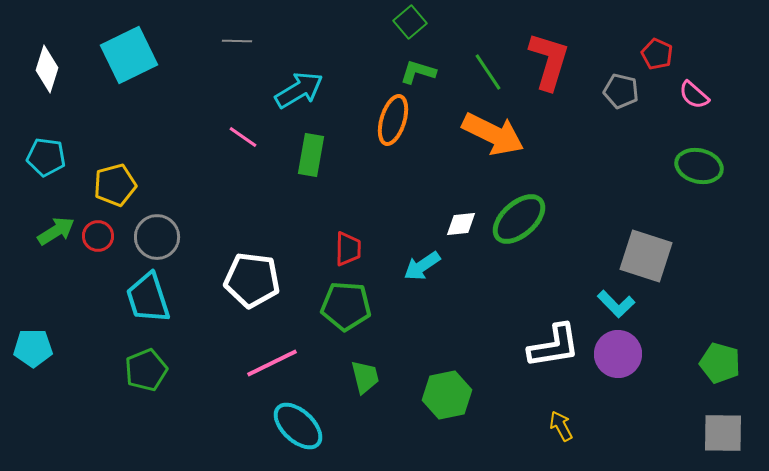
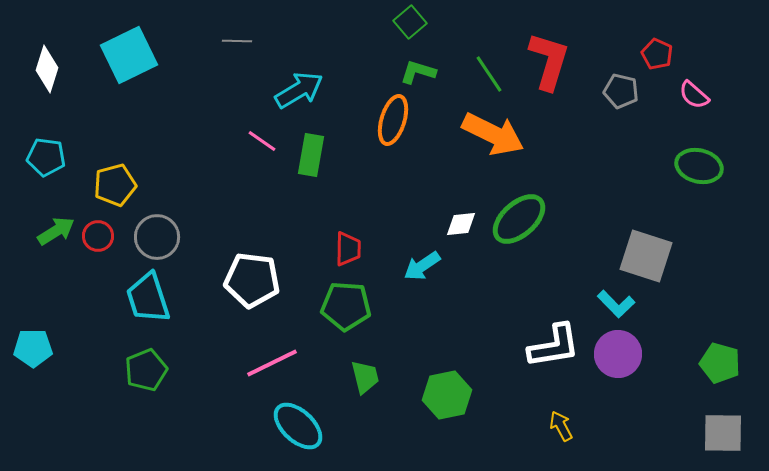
green line at (488, 72): moved 1 px right, 2 px down
pink line at (243, 137): moved 19 px right, 4 px down
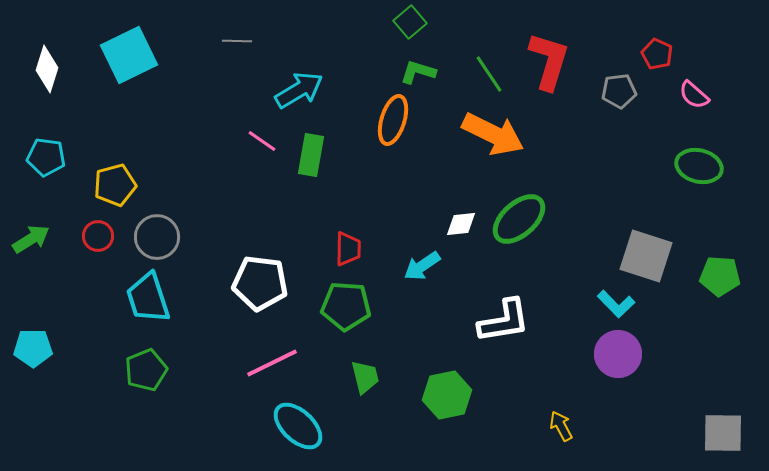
gray pentagon at (621, 91): moved 2 px left; rotated 20 degrees counterclockwise
green arrow at (56, 231): moved 25 px left, 8 px down
white pentagon at (252, 280): moved 8 px right, 3 px down
white L-shape at (554, 346): moved 50 px left, 25 px up
green pentagon at (720, 363): moved 87 px up; rotated 12 degrees counterclockwise
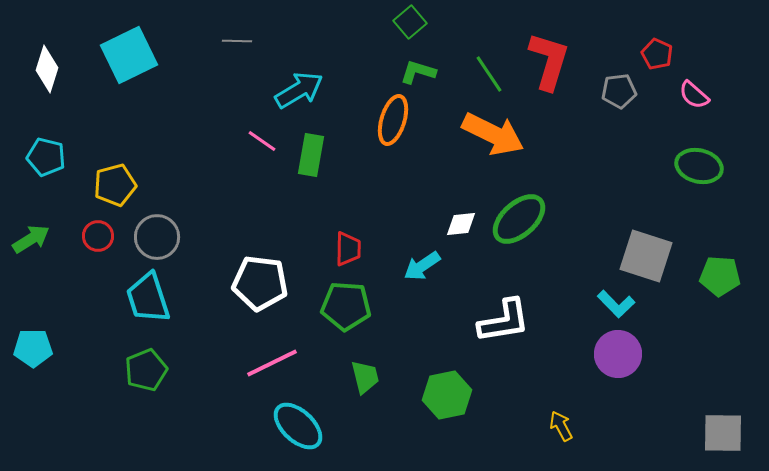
cyan pentagon at (46, 157): rotated 6 degrees clockwise
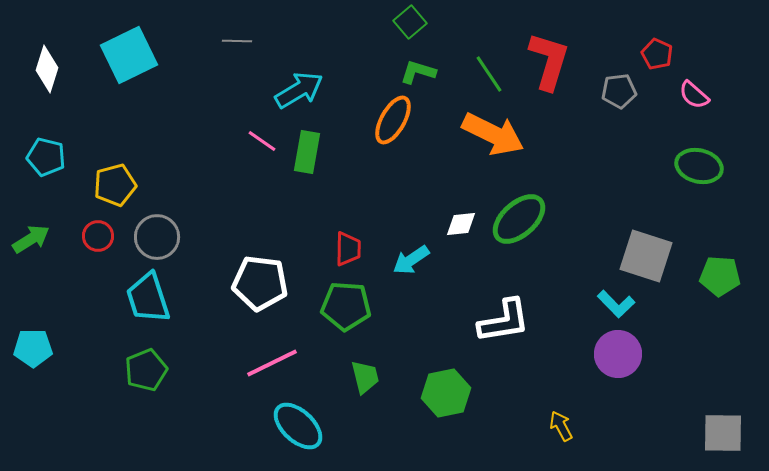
orange ellipse at (393, 120): rotated 12 degrees clockwise
green rectangle at (311, 155): moved 4 px left, 3 px up
cyan arrow at (422, 266): moved 11 px left, 6 px up
green hexagon at (447, 395): moved 1 px left, 2 px up
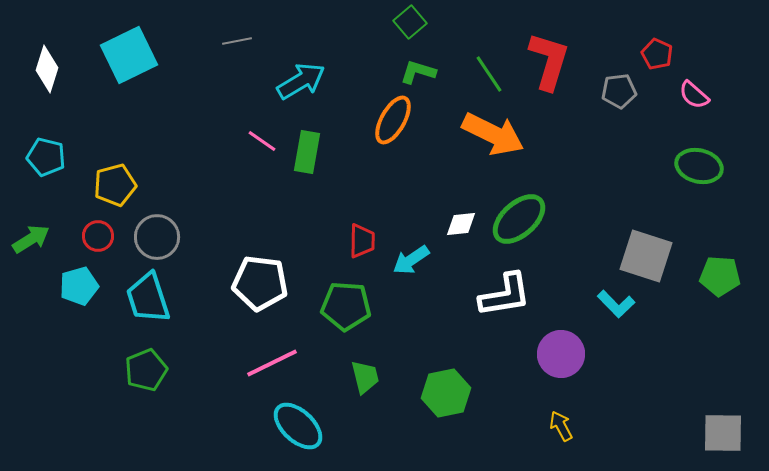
gray line at (237, 41): rotated 12 degrees counterclockwise
cyan arrow at (299, 90): moved 2 px right, 9 px up
red trapezoid at (348, 249): moved 14 px right, 8 px up
white L-shape at (504, 321): moved 1 px right, 26 px up
cyan pentagon at (33, 348): moved 46 px right, 62 px up; rotated 15 degrees counterclockwise
purple circle at (618, 354): moved 57 px left
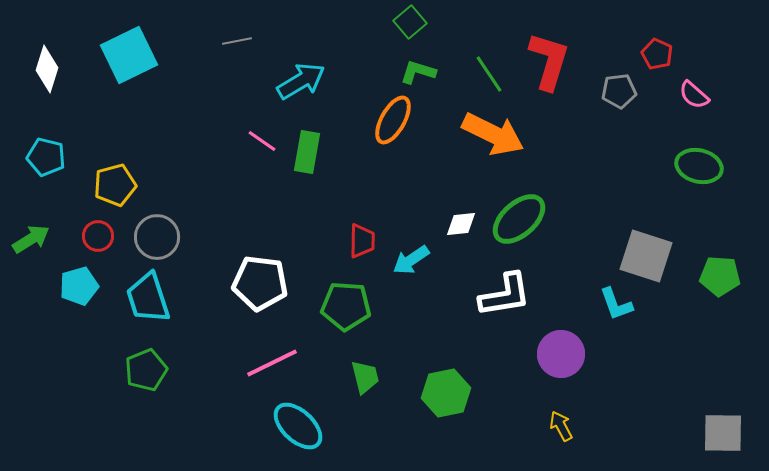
cyan L-shape at (616, 304): rotated 24 degrees clockwise
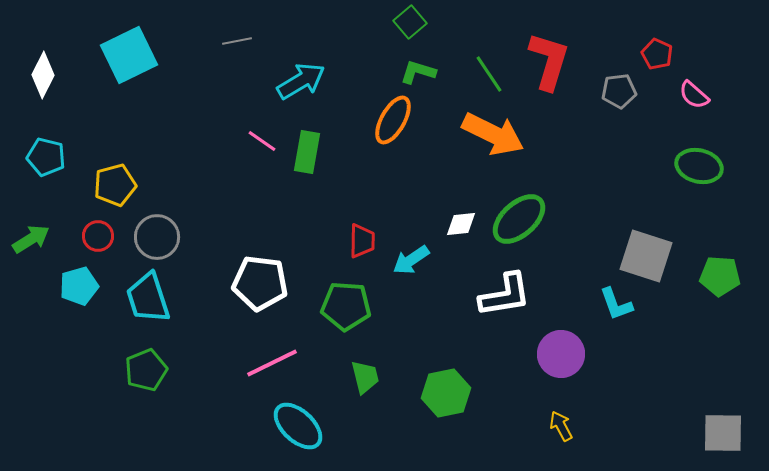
white diamond at (47, 69): moved 4 px left, 6 px down; rotated 9 degrees clockwise
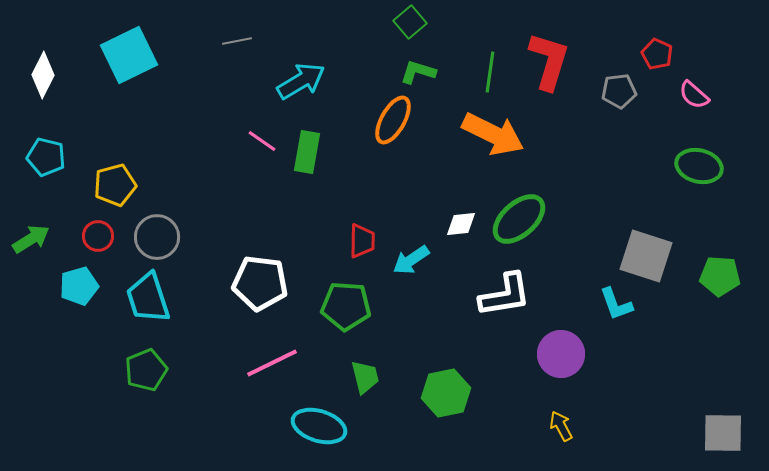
green line at (489, 74): moved 1 px right, 2 px up; rotated 42 degrees clockwise
cyan ellipse at (298, 426): moved 21 px right; rotated 26 degrees counterclockwise
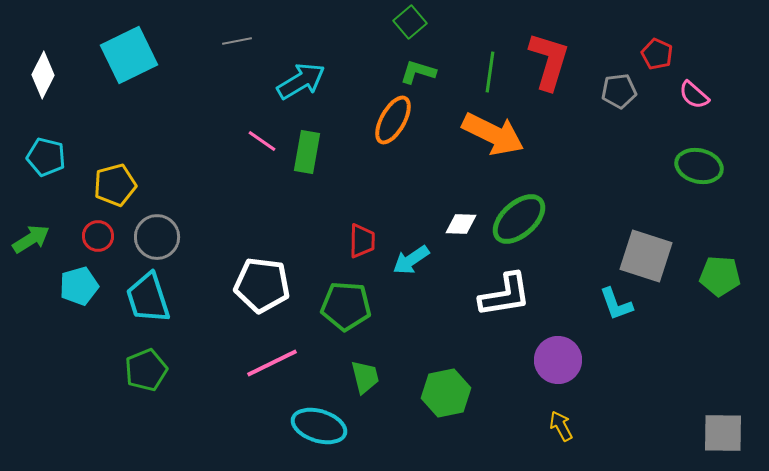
white diamond at (461, 224): rotated 8 degrees clockwise
white pentagon at (260, 283): moved 2 px right, 2 px down
purple circle at (561, 354): moved 3 px left, 6 px down
